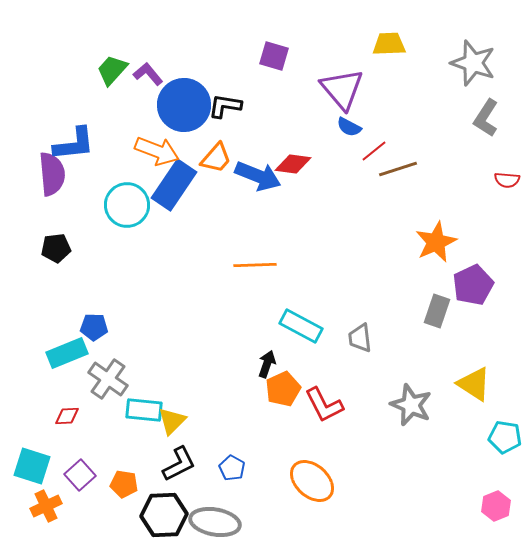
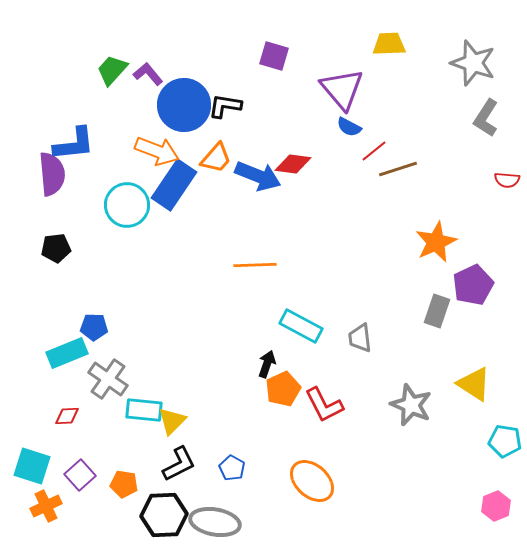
cyan pentagon at (505, 437): moved 4 px down
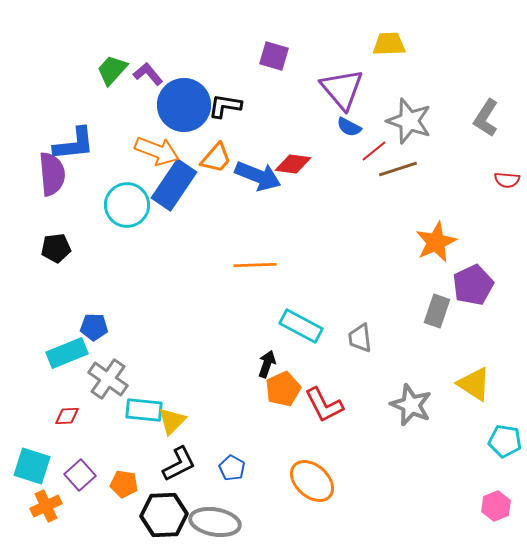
gray star at (473, 63): moved 64 px left, 58 px down
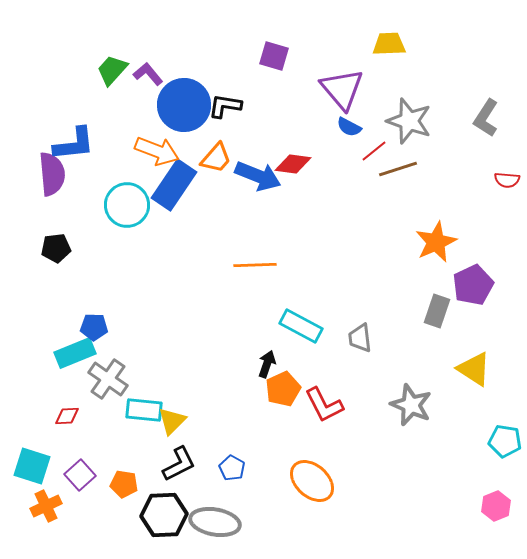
cyan rectangle at (67, 353): moved 8 px right
yellow triangle at (474, 384): moved 15 px up
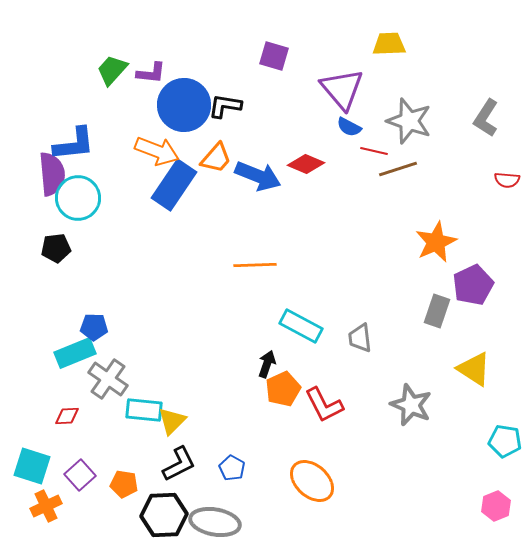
purple L-shape at (148, 74): moved 3 px right, 1 px up; rotated 136 degrees clockwise
red line at (374, 151): rotated 52 degrees clockwise
red diamond at (293, 164): moved 13 px right; rotated 15 degrees clockwise
cyan circle at (127, 205): moved 49 px left, 7 px up
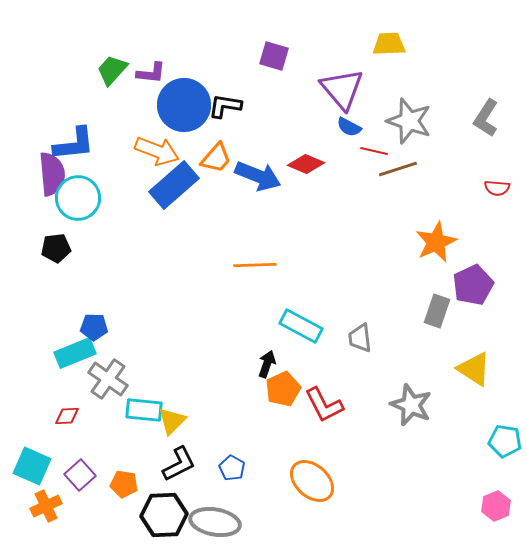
red semicircle at (507, 180): moved 10 px left, 8 px down
blue rectangle at (174, 185): rotated 15 degrees clockwise
cyan square at (32, 466): rotated 6 degrees clockwise
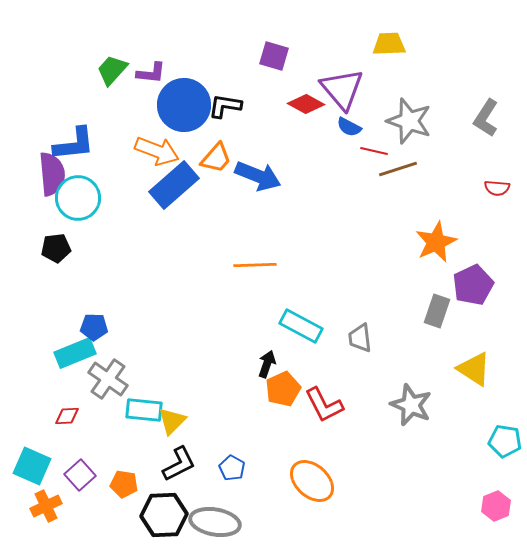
red diamond at (306, 164): moved 60 px up; rotated 6 degrees clockwise
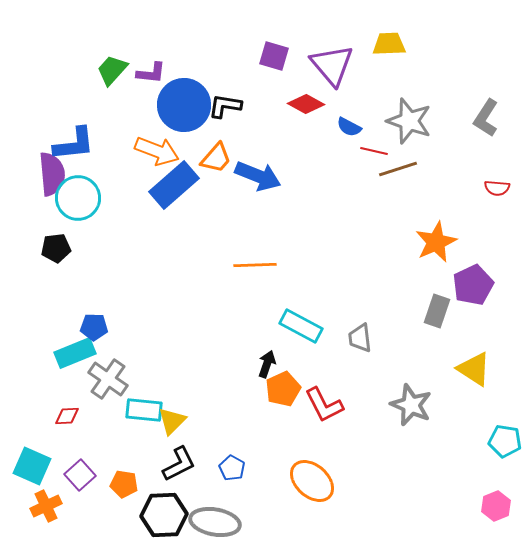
purple triangle at (342, 89): moved 10 px left, 24 px up
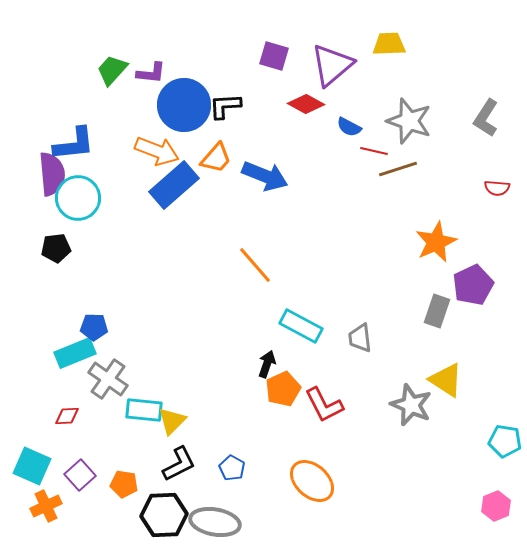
purple triangle at (332, 65): rotated 30 degrees clockwise
black L-shape at (225, 106): rotated 12 degrees counterclockwise
blue arrow at (258, 176): moved 7 px right
orange line at (255, 265): rotated 51 degrees clockwise
yellow triangle at (474, 369): moved 28 px left, 11 px down
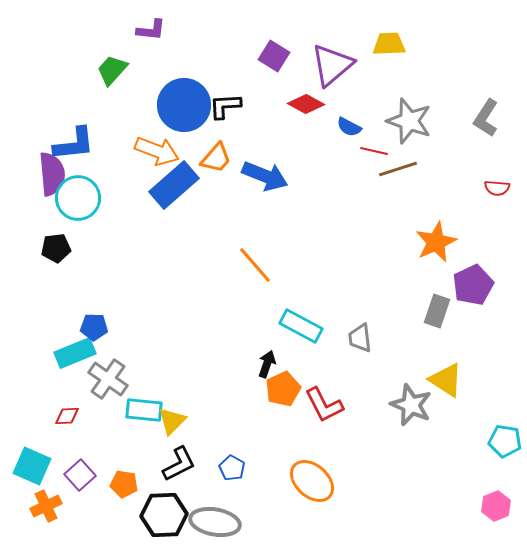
purple square at (274, 56): rotated 16 degrees clockwise
purple L-shape at (151, 73): moved 43 px up
